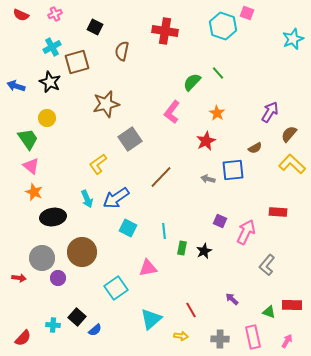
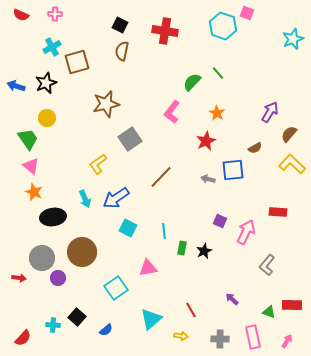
pink cross at (55, 14): rotated 24 degrees clockwise
black square at (95, 27): moved 25 px right, 2 px up
black star at (50, 82): moved 4 px left, 1 px down; rotated 25 degrees clockwise
cyan arrow at (87, 199): moved 2 px left
blue semicircle at (95, 330): moved 11 px right
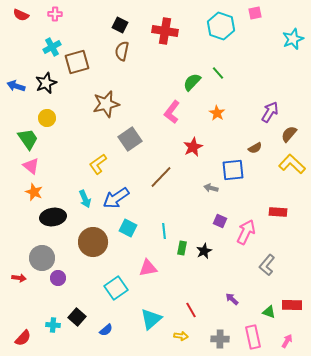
pink square at (247, 13): moved 8 px right; rotated 32 degrees counterclockwise
cyan hexagon at (223, 26): moved 2 px left
red star at (206, 141): moved 13 px left, 6 px down
gray arrow at (208, 179): moved 3 px right, 9 px down
brown circle at (82, 252): moved 11 px right, 10 px up
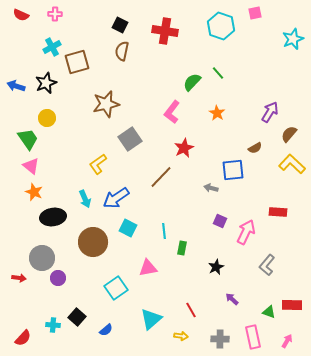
red star at (193, 147): moved 9 px left, 1 px down
black star at (204, 251): moved 12 px right, 16 px down
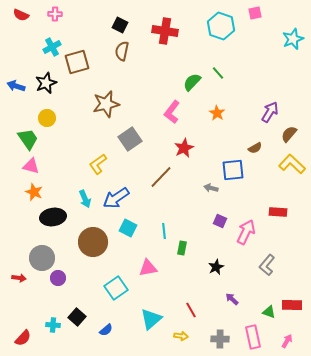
pink triangle at (31, 166): rotated 24 degrees counterclockwise
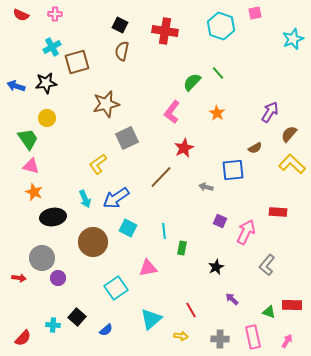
black star at (46, 83): rotated 15 degrees clockwise
gray square at (130, 139): moved 3 px left, 1 px up; rotated 10 degrees clockwise
gray arrow at (211, 188): moved 5 px left, 1 px up
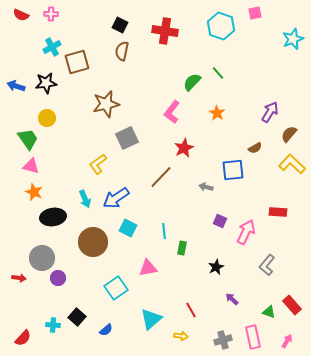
pink cross at (55, 14): moved 4 px left
red rectangle at (292, 305): rotated 48 degrees clockwise
gray cross at (220, 339): moved 3 px right, 1 px down; rotated 18 degrees counterclockwise
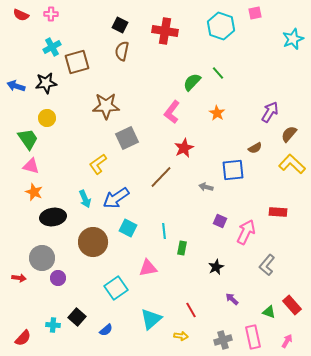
brown star at (106, 104): moved 2 px down; rotated 12 degrees clockwise
